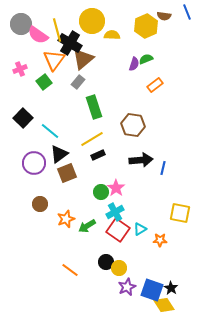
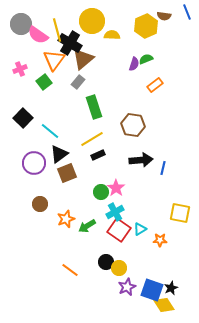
red square at (118, 230): moved 1 px right
black star at (171, 288): rotated 16 degrees clockwise
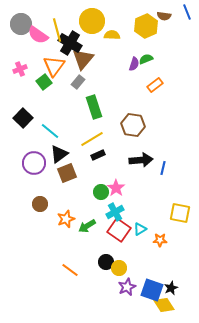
brown triangle at (83, 59): rotated 10 degrees counterclockwise
orange triangle at (54, 60): moved 6 px down
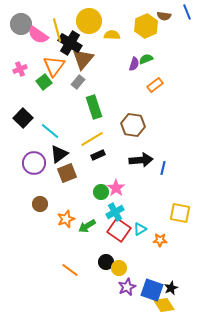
yellow circle at (92, 21): moved 3 px left
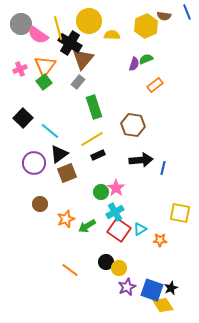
yellow line at (57, 30): moved 1 px right, 2 px up
orange triangle at (54, 66): moved 9 px left
yellow diamond at (164, 305): moved 1 px left
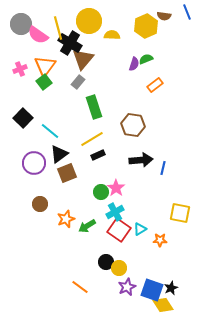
orange line at (70, 270): moved 10 px right, 17 px down
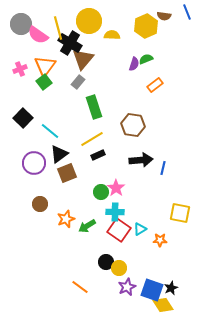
cyan cross at (115, 212): rotated 30 degrees clockwise
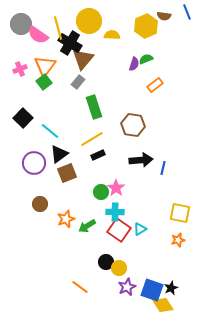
orange star at (160, 240): moved 18 px right; rotated 16 degrees counterclockwise
